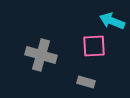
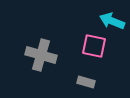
pink square: rotated 15 degrees clockwise
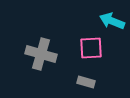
pink square: moved 3 px left, 2 px down; rotated 15 degrees counterclockwise
gray cross: moved 1 px up
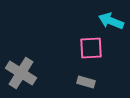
cyan arrow: moved 1 px left
gray cross: moved 20 px left, 19 px down; rotated 16 degrees clockwise
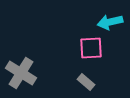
cyan arrow: moved 1 px left, 1 px down; rotated 35 degrees counterclockwise
gray rectangle: rotated 24 degrees clockwise
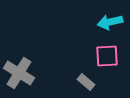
pink square: moved 16 px right, 8 px down
gray cross: moved 2 px left
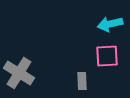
cyan arrow: moved 2 px down
gray rectangle: moved 4 px left, 1 px up; rotated 48 degrees clockwise
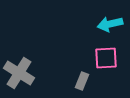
pink square: moved 1 px left, 2 px down
gray rectangle: rotated 24 degrees clockwise
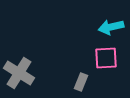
cyan arrow: moved 1 px right, 3 px down
gray rectangle: moved 1 px left, 1 px down
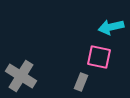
pink square: moved 7 px left, 1 px up; rotated 15 degrees clockwise
gray cross: moved 2 px right, 3 px down
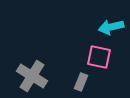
gray cross: moved 11 px right
